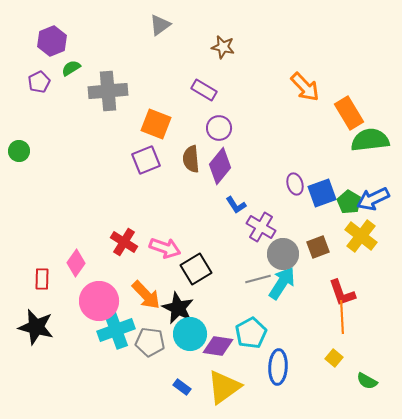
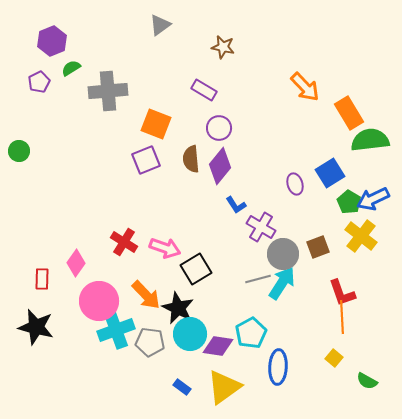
blue square at (322, 193): moved 8 px right, 20 px up; rotated 12 degrees counterclockwise
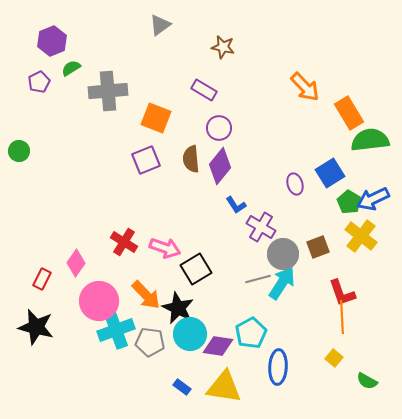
orange square at (156, 124): moved 6 px up
red rectangle at (42, 279): rotated 25 degrees clockwise
yellow triangle at (224, 387): rotated 45 degrees clockwise
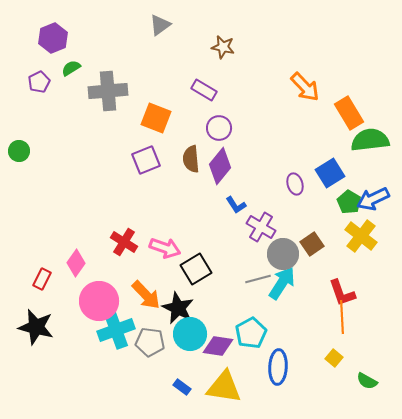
purple hexagon at (52, 41): moved 1 px right, 3 px up
brown square at (318, 247): moved 6 px left, 3 px up; rotated 15 degrees counterclockwise
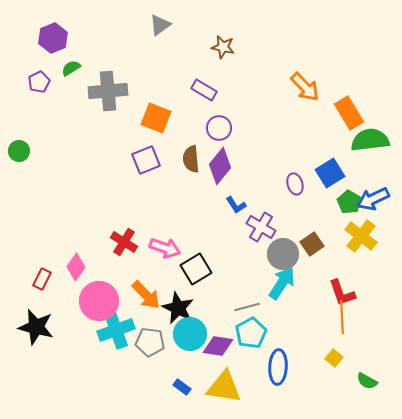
pink diamond at (76, 263): moved 4 px down
gray line at (258, 279): moved 11 px left, 28 px down
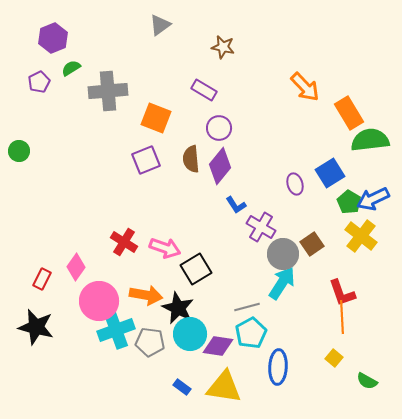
orange arrow at (146, 295): rotated 36 degrees counterclockwise
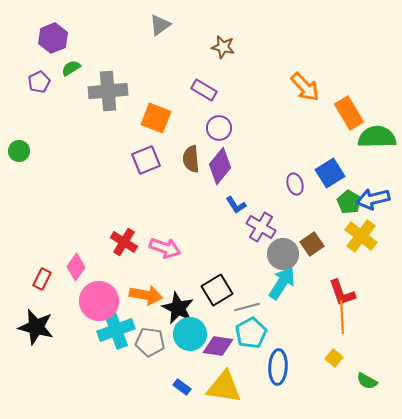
green semicircle at (370, 140): moved 7 px right, 3 px up; rotated 6 degrees clockwise
blue arrow at (373, 199): rotated 12 degrees clockwise
black square at (196, 269): moved 21 px right, 21 px down
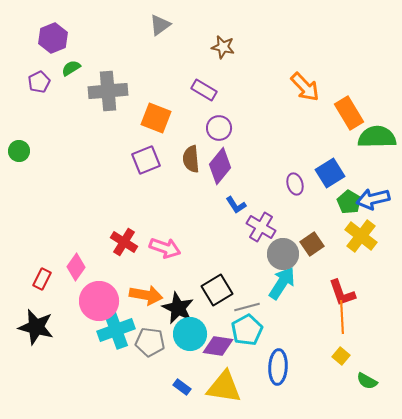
cyan pentagon at (251, 333): moved 4 px left, 3 px up
yellow square at (334, 358): moved 7 px right, 2 px up
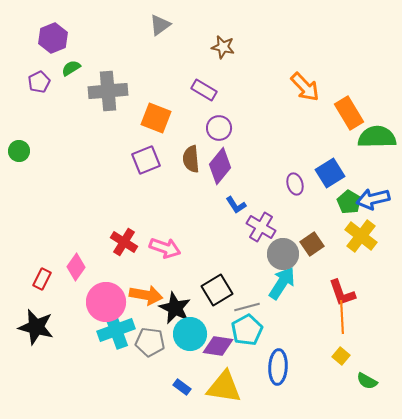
pink circle at (99, 301): moved 7 px right, 1 px down
black star at (178, 308): moved 3 px left
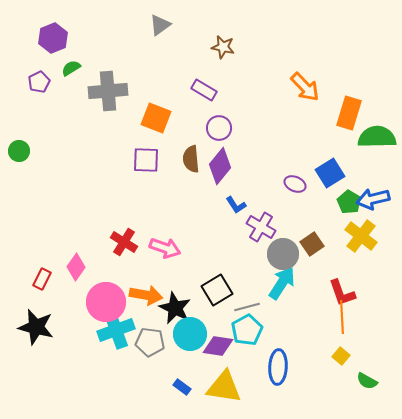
orange rectangle at (349, 113): rotated 48 degrees clockwise
purple square at (146, 160): rotated 24 degrees clockwise
purple ellipse at (295, 184): rotated 50 degrees counterclockwise
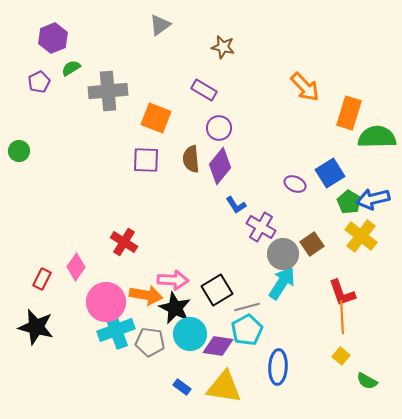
pink arrow at (165, 248): moved 8 px right, 32 px down; rotated 16 degrees counterclockwise
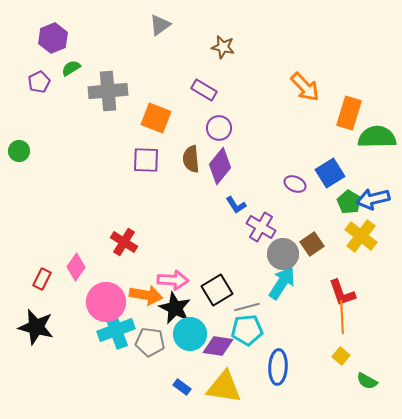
cyan pentagon at (247, 330): rotated 24 degrees clockwise
